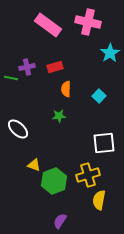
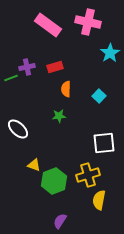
green line: rotated 32 degrees counterclockwise
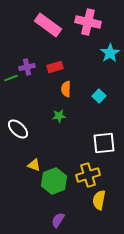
purple semicircle: moved 2 px left, 1 px up
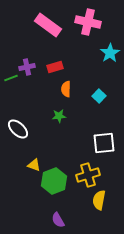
purple semicircle: rotated 63 degrees counterclockwise
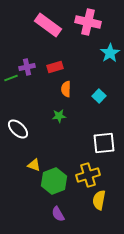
purple semicircle: moved 6 px up
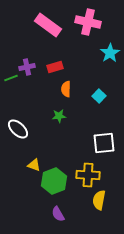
yellow cross: rotated 20 degrees clockwise
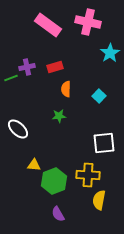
yellow triangle: rotated 16 degrees counterclockwise
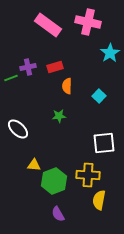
purple cross: moved 1 px right
orange semicircle: moved 1 px right, 3 px up
